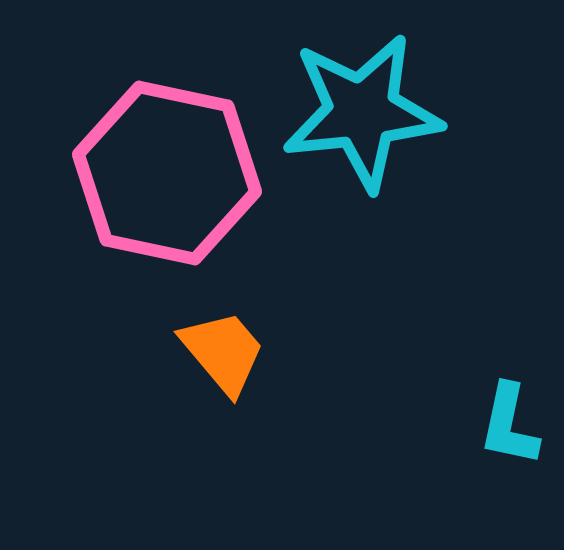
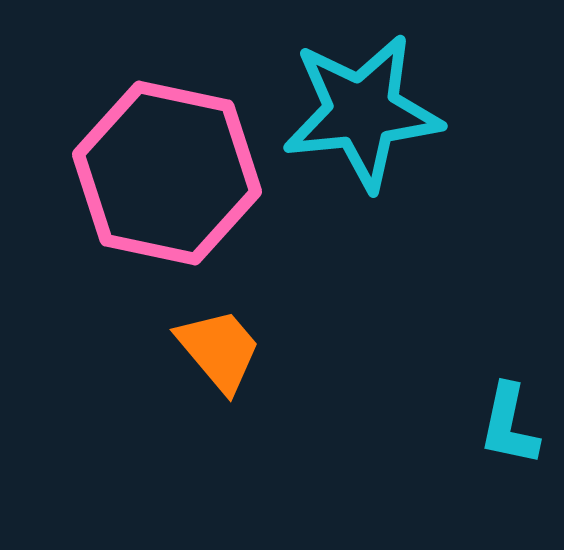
orange trapezoid: moved 4 px left, 2 px up
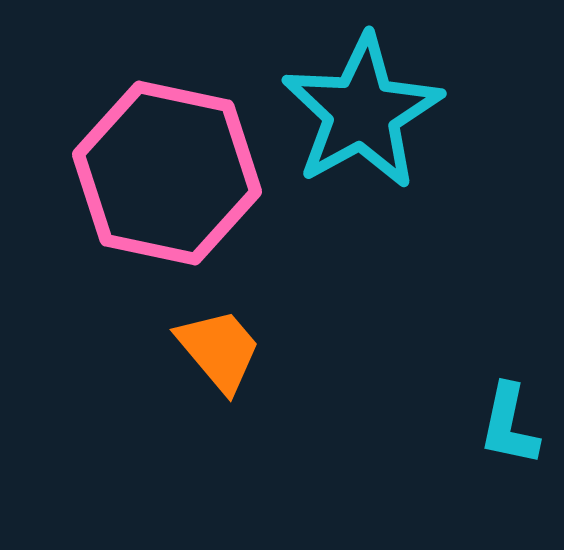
cyan star: rotated 23 degrees counterclockwise
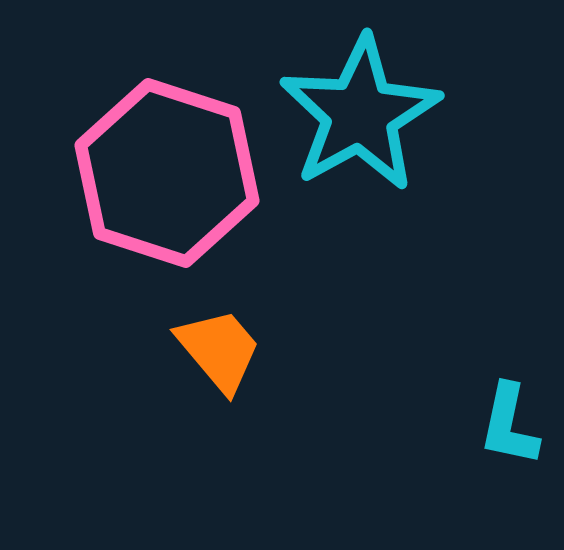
cyan star: moved 2 px left, 2 px down
pink hexagon: rotated 6 degrees clockwise
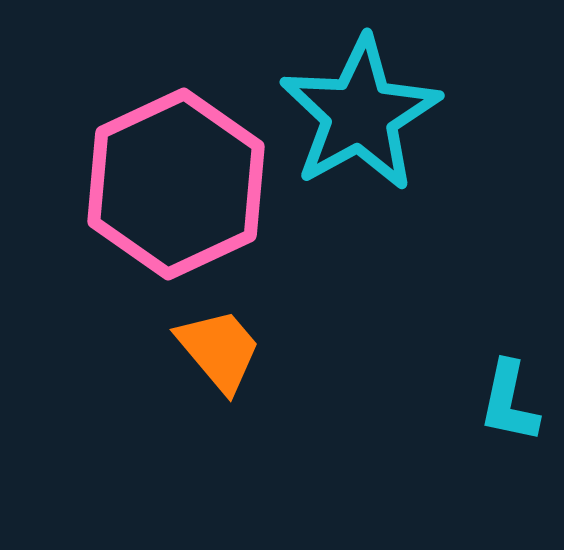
pink hexagon: moved 9 px right, 11 px down; rotated 17 degrees clockwise
cyan L-shape: moved 23 px up
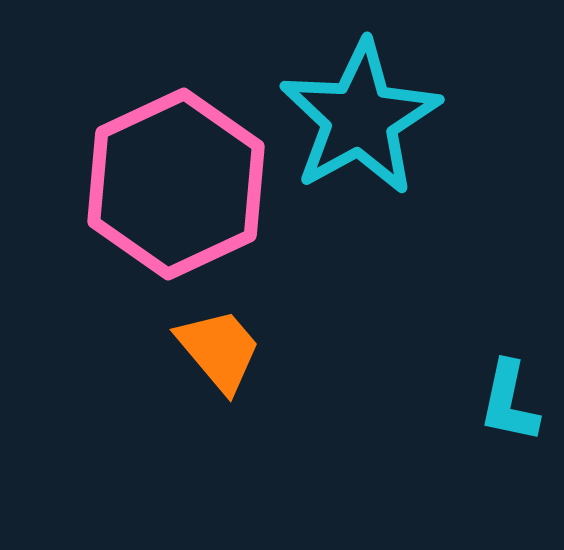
cyan star: moved 4 px down
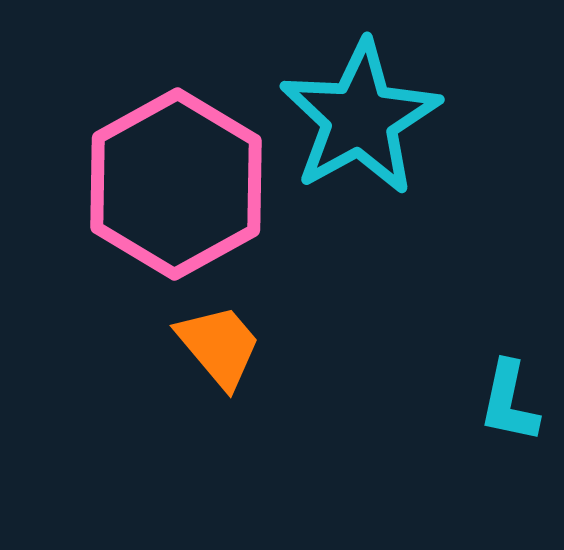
pink hexagon: rotated 4 degrees counterclockwise
orange trapezoid: moved 4 px up
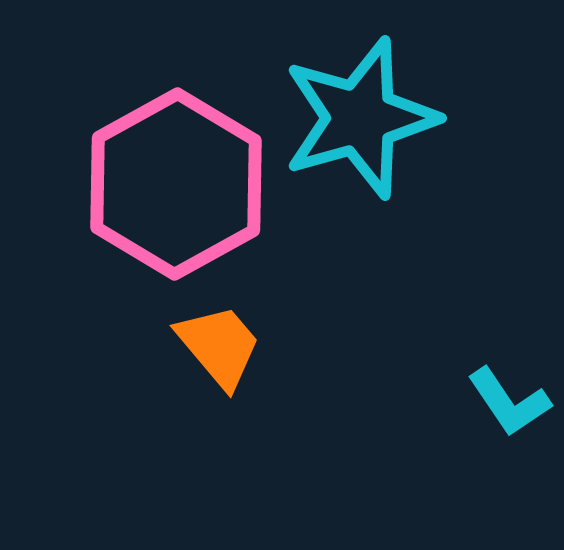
cyan star: rotated 13 degrees clockwise
cyan L-shape: rotated 46 degrees counterclockwise
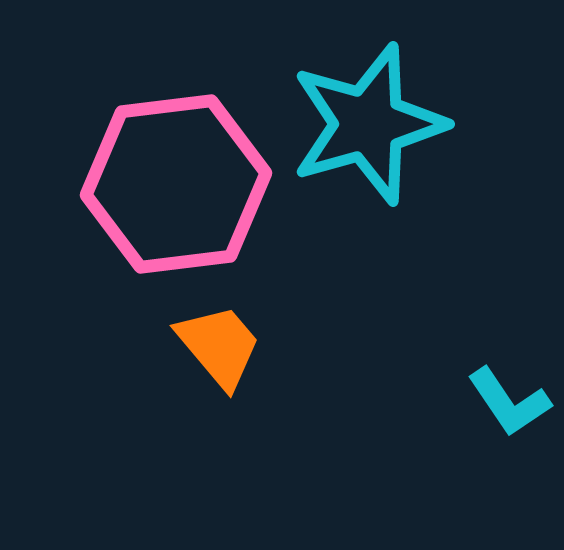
cyan star: moved 8 px right, 6 px down
pink hexagon: rotated 22 degrees clockwise
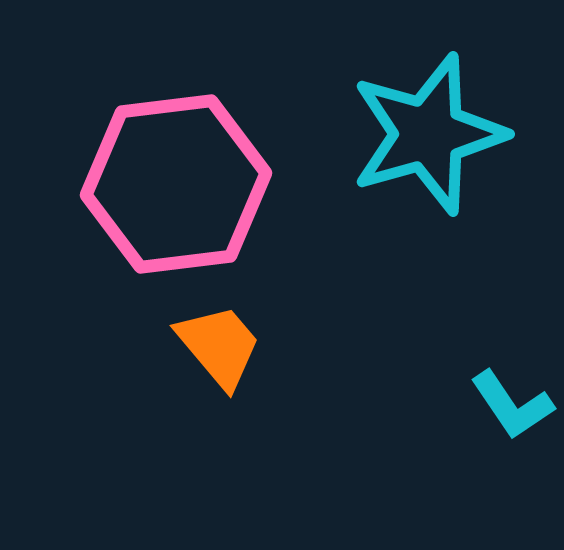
cyan star: moved 60 px right, 10 px down
cyan L-shape: moved 3 px right, 3 px down
